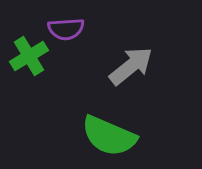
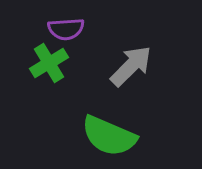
green cross: moved 20 px right, 7 px down
gray arrow: rotated 6 degrees counterclockwise
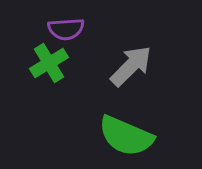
green semicircle: moved 17 px right
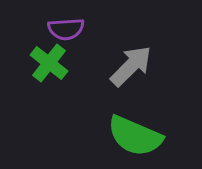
green cross: rotated 21 degrees counterclockwise
green semicircle: moved 9 px right
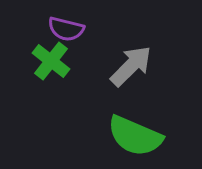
purple semicircle: rotated 18 degrees clockwise
green cross: moved 2 px right, 2 px up
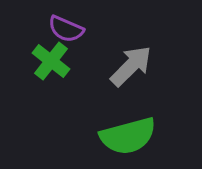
purple semicircle: rotated 9 degrees clockwise
green semicircle: moved 7 px left; rotated 38 degrees counterclockwise
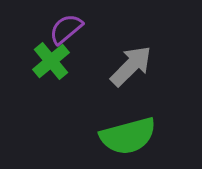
purple semicircle: rotated 117 degrees clockwise
green cross: rotated 12 degrees clockwise
